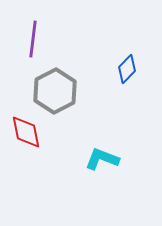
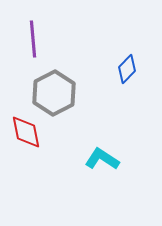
purple line: rotated 12 degrees counterclockwise
gray hexagon: moved 1 px left, 2 px down
cyan L-shape: rotated 12 degrees clockwise
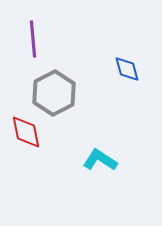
blue diamond: rotated 60 degrees counterclockwise
cyan L-shape: moved 2 px left, 1 px down
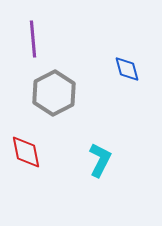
red diamond: moved 20 px down
cyan L-shape: rotated 84 degrees clockwise
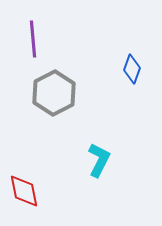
blue diamond: moved 5 px right; rotated 36 degrees clockwise
red diamond: moved 2 px left, 39 px down
cyan L-shape: moved 1 px left
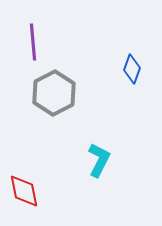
purple line: moved 3 px down
